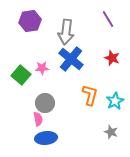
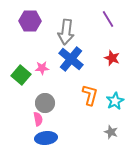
purple hexagon: rotated 10 degrees clockwise
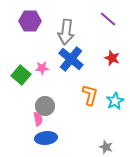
purple line: rotated 18 degrees counterclockwise
gray circle: moved 3 px down
gray star: moved 5 px left, 15 px down
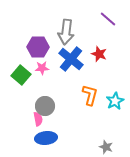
purple hexagon: moved 8 px right, 26 px down
red star: moved 13 px left, 4 px up
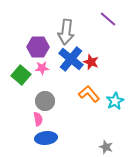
red star: moved 8 px left, 8 px down
orange L-shape: moved 1 px left, 1 px up; rotated 55 degrees counterclockwise
gray circle: moved 5 px up
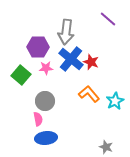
pink star: moved 4 px right
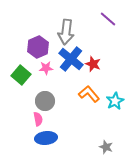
purple hexagon: rotated 25 degrees counterclockwise
red star: moved 2 px right, 2 px down
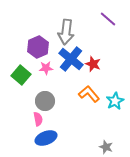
blue ellipse: rotated 15 degrees counterclockwise
